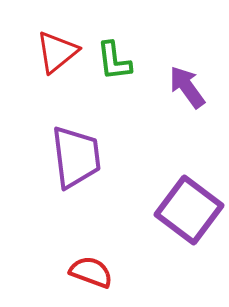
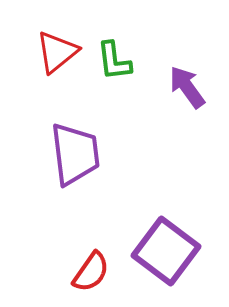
purple trapezoid: moved 1 px left, 3 px up
purple square: moved 23 px left, 41 px down
red semicircle: rotated 105 degrees clockwise
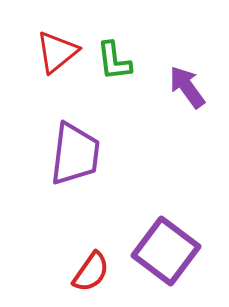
purple trapezoid: rotated 14 degrees clockwise
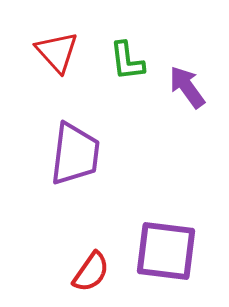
red triangle: rotated 33 degrees counterclockwise
green L-shape: moved 13 px right
purple square: rotated 30 degrees counterclockwise
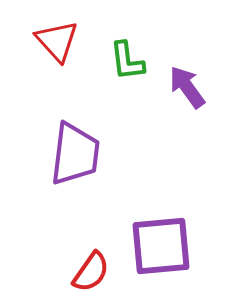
red triangle: moved 11 px up
purple square: moved 5 px left, 5 px up; rotated 12 degrees counterclockwise
